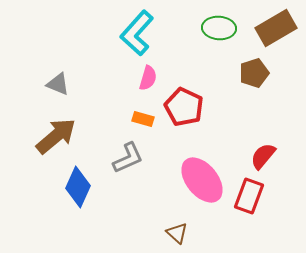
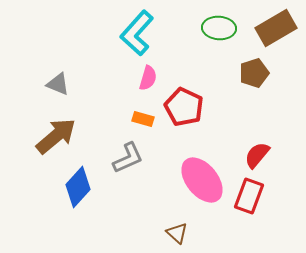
red semicircle: moved 6 px left, 1 px up
blue diamond: rotated 18 degrees clockwise
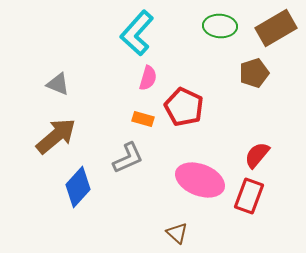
green ellipse: moved 1 px right, 2 px up
pink ellipse: moved 2 px left; rotated 30 degrees counterclockwise
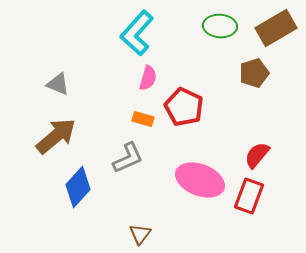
brown triangle: moved 37 px left, 1 px down; rotated 25 degrees clockwise
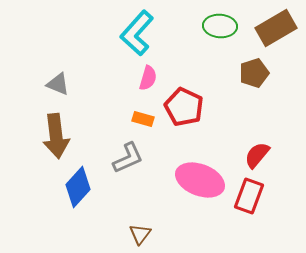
brown arrow: rotated 123 degrees clockwise
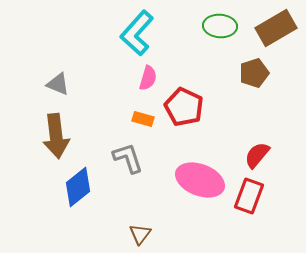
gray L-shape: rotated 84 degrees counterclockwise
blue diamond: rotated 9 degrees clockwise
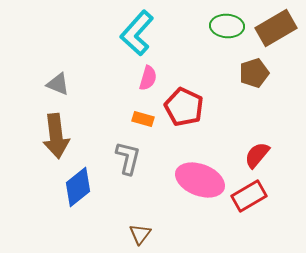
green ellipse: moved 7 px right
gray L-shape: rotated 32 degrees clockwise
red rectangle: rotated 40 degrees clockwise
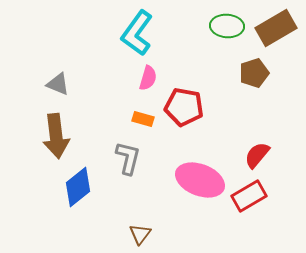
cyan L-shape: rotated 6 degrees counterclockwise
red pentagon: rotated 15 degrees counterclockwise
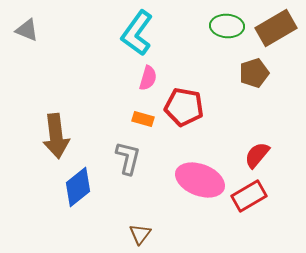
gray triangle: moved 31 px left, 54 px up
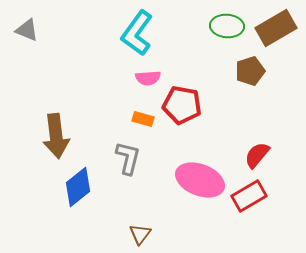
brown pentagon: moved 4 px left, 2 px up
pink semicircle: rotated 70 degrees clockwise
red pentagon: moved 2 px left, 2 px up
